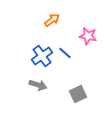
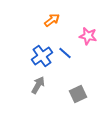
gray arrow: rotated 78 degrees counterclockwise
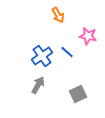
orange arrow: moved 6 px right, 5 px up; rotated 98 degrees clockwise
blue line: moved 2 px right, 1 px up
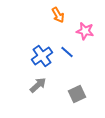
pink star: moved 3 px left, 5 px up
gray arrow: rotated 18 degrees clockwise
gray square: moved 1 px left
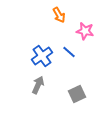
orange arrow: moved 1 px right
blue line: moved 2 px right
gray arrow: rotated 24 degrees counterclockwise
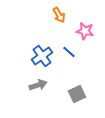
gray arrow: rotated 48 degrees clockwise
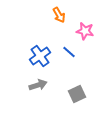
blue cross: moved 2 px left
